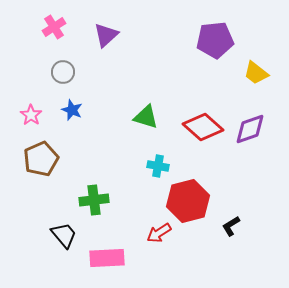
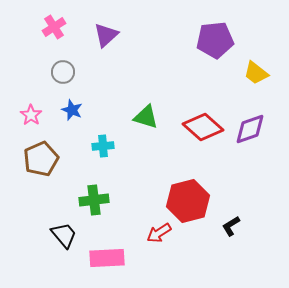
cyan cross: moved 55 px left, 20 px up; rotated 15 degrees counterclockwise
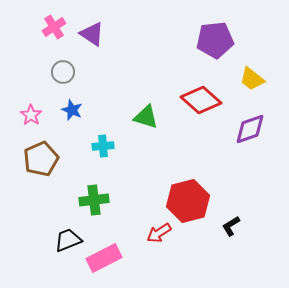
purple triangle: moved 14 px left, 1 px up; rotated 44 degrees counterclockwise
yellow trapezoid: moved 4 px left, 6 px down
red diamond: moved 2 px left, 27 px up
black trapezoid: moved 4 px right, 5 px down; rotated 72 degrees counterclockwise
pink rectangle: moved 3 px left; rotated 24 degrees counterclockwise
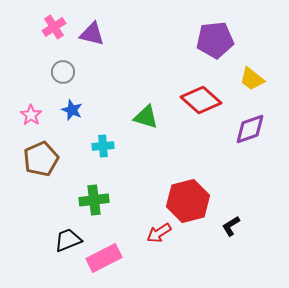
purple triangle: rotated 20 degrees counterclockwise
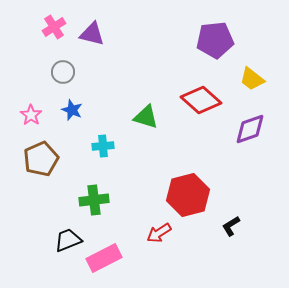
red hexagon: moved 6 px up
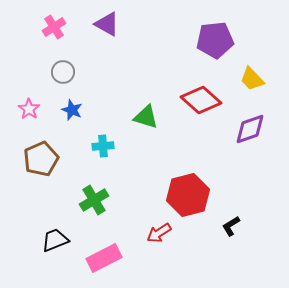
purple triangle: moved 15 px right, 10 px up; rotated 16 degrees clockwise
yellow trapezoid: rotated 8 degrees clockwise
pink star: moved 2 px left, 6 px up
green cross: rotated 24 degrees counterclockwise
black trapezoid: moved 13 px left
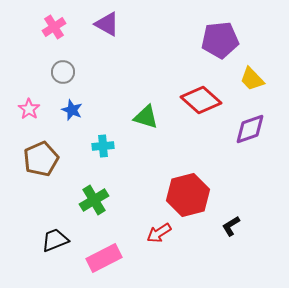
purple pentagon: moved 5 px right
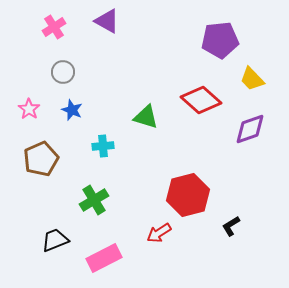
purple triangle: moved 3 px up
